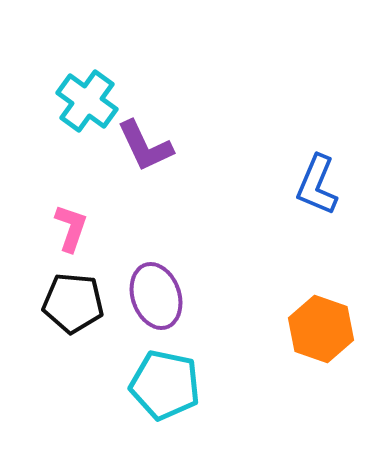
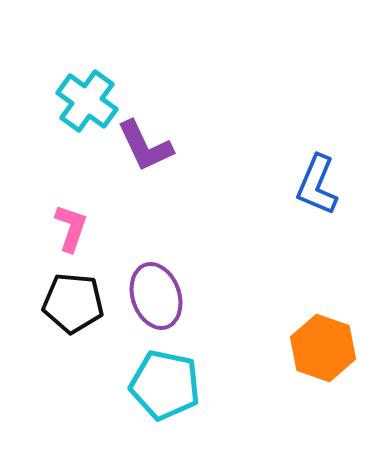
orange hexagon: moved 2 px right, 19 px down
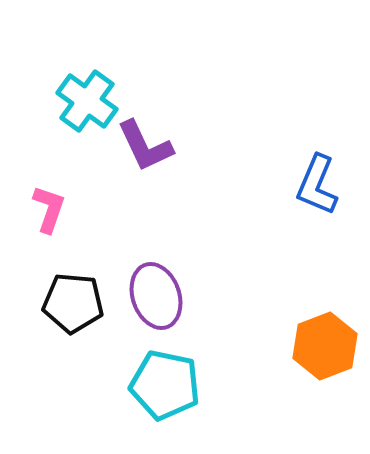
pink L-shape: moved 22 px left, 19 px up
orange hexagon: moved 2 px right, 2 px up; rotated 20 degrees clockwise
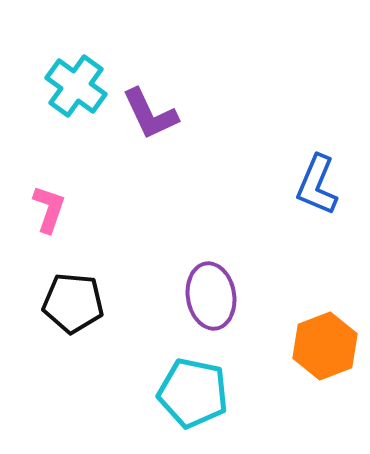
cyan cross: moved 11 px left, 15 px up
purple L-shape: moved 5 px right, 32 px up
purple ellipse: moved 55 px right; rotated 10 degrees clockwise
cyan pentagon: moved 28 px right, 8 px down
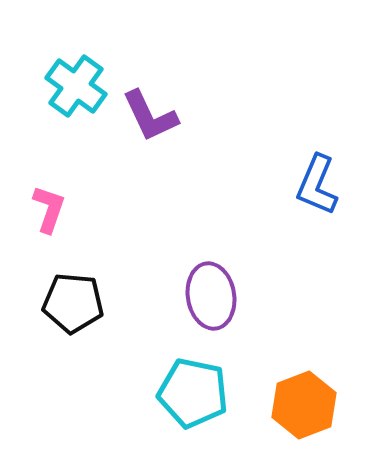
purple L-shape: moved 2 px down
orange hexagon: moved 21 px left, 59 px down
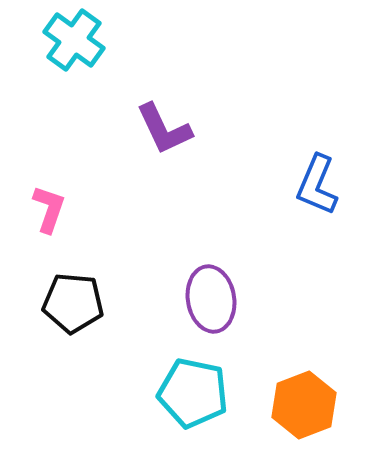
cyan cross: moved 2 px left, 46 px up
purple L-shape: moved 14 px right, 13 px down
purple ellipse: moved 3 px down
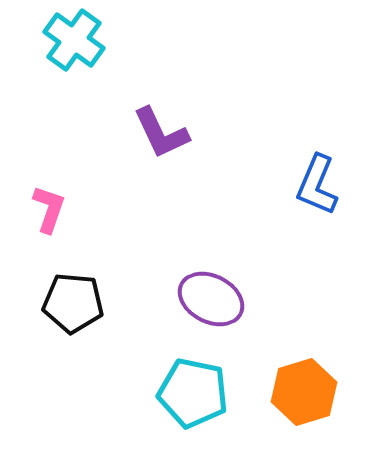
purple L-shape: moved 3 px left, 4 px down
purple ellipse: rotated 54 degrees counterclockwise
orange hexagon: moved 13 px up; rotated 4 degrees clockwise
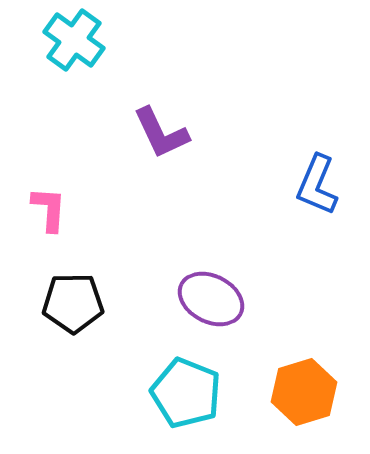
pink L-shape: rotated 15 degrees counterclockwise
black pentagon: rotated 6 degrees counterclockwise
cyan pentagon: moved 7 px left; rotated 10 degrees clockwise
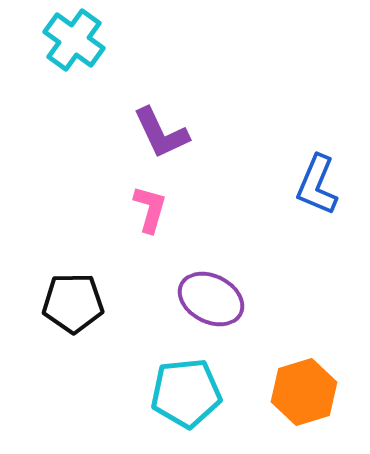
pink L-shape: moved 101 px right; rotated 12 degrees clockwise
cyan pentagon: rotated 28 degrees counterclockwise
